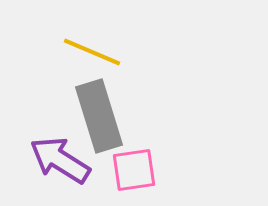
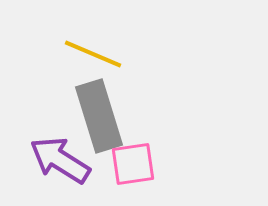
yellow line: moved 1 px right, 2 px down
pink square: moved 1 px left, 6 px up
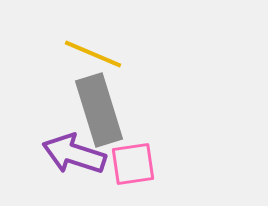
gray rectangle: moved 6 px up
purple arrow: moved 14 px right, 6 px up; rotated 14 degrees counterclockwise
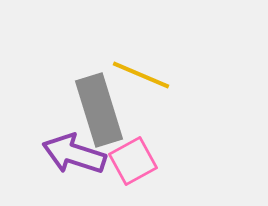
yellow line: moved 48 px right, 21 px down
pink square: moved 3 px up; rotated 21 degrees counterclockwise
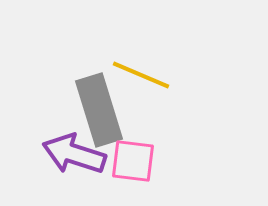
pink square: rotated 36 degrees clockwise
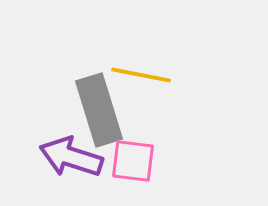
yellow line: rotated 12 degrees counterclockwise
purple arrow: moved 3 px left, 3 px down
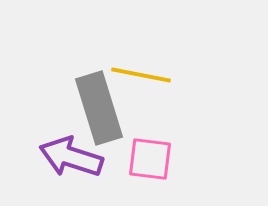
gray rectangle: moved 2 px up
pink square: moved 17 px right, 2 px up
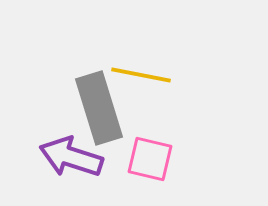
pink square: rotated 6 degrees clockwise
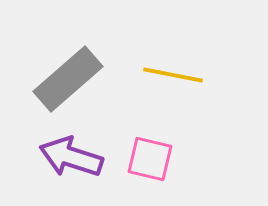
yellow line: moved 32 px right
gray rectangle: moved 31 px left, 29 px up; rotated 66 degrees clockwise
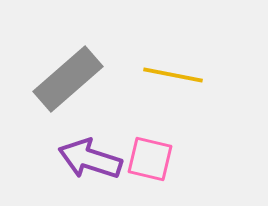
purple arrow: moved 19 px right, 2 px down
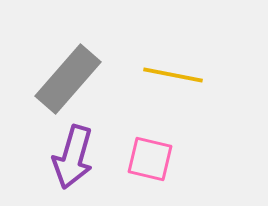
gray rectangle: rotated 8 degrees counterclockwise
purple arrow: moved 17 px left, 2 px up; rotated 92 degrees counterclockwise
